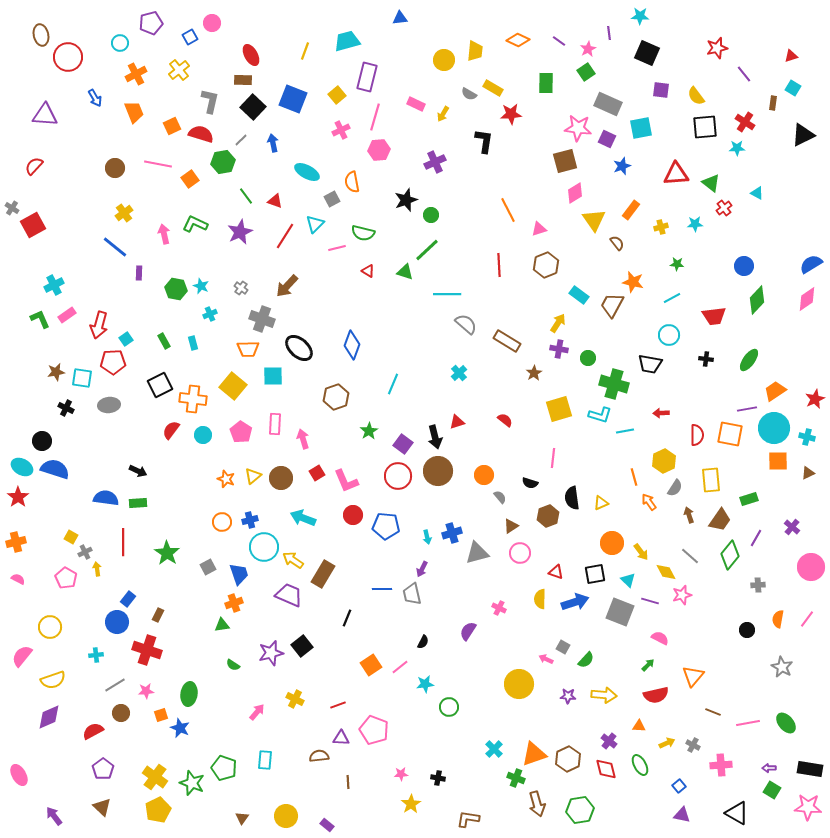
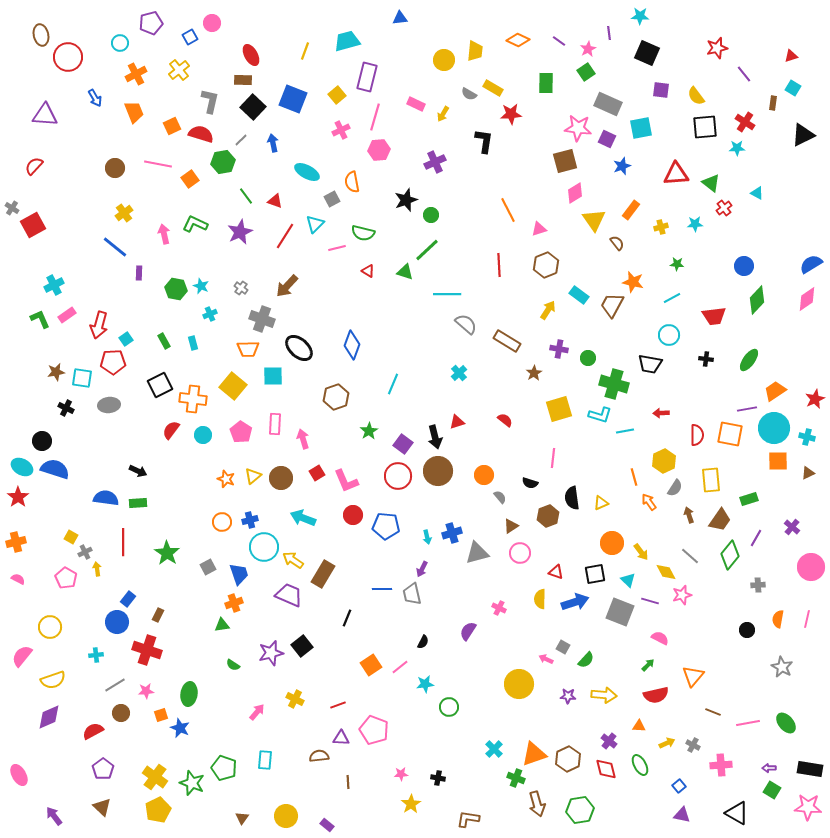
yellow arrow at (558, 323): moved 10 px left, 13 px up
pink line at (807, 619): rotated 24 degrees counterclockwise
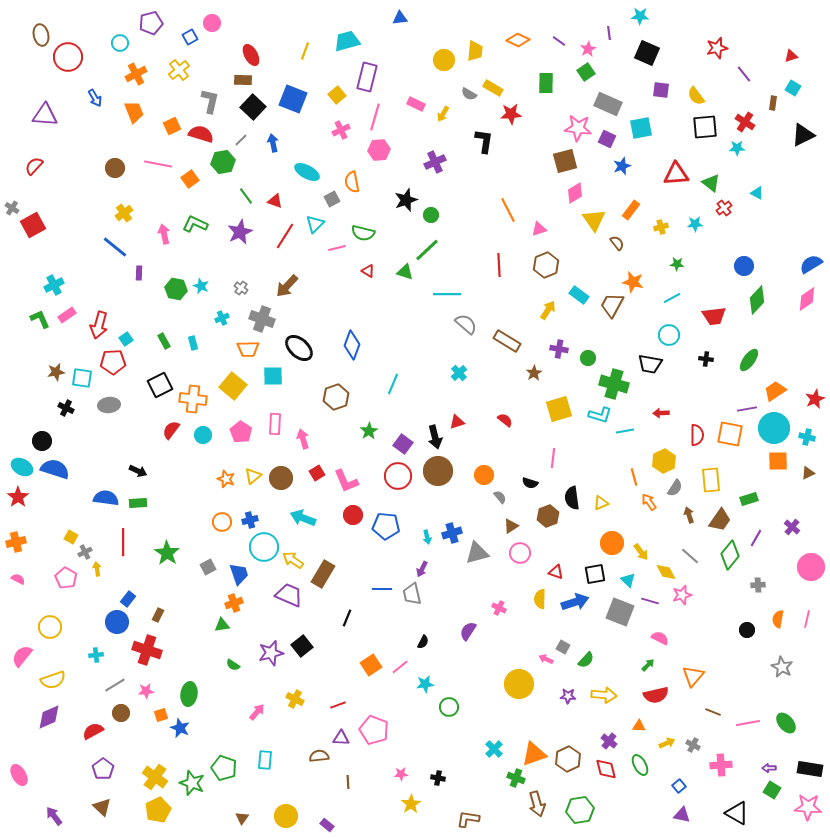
cyan cross at (210, 314): moved 12 px right, 4 px down
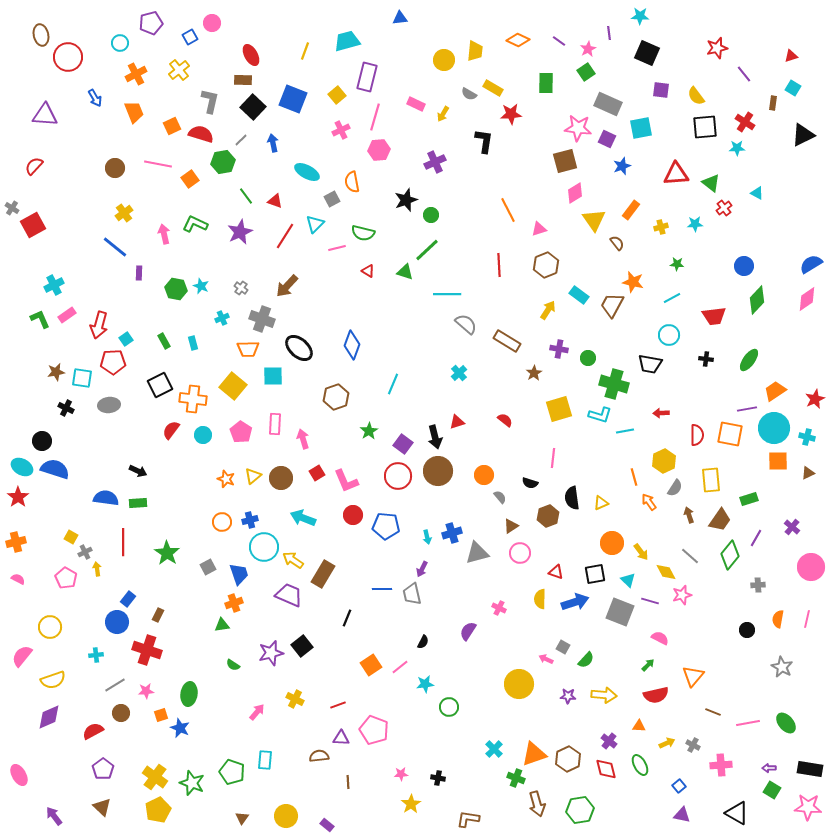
green pentagon at (224, 768): moved 8 px right, 4 px down
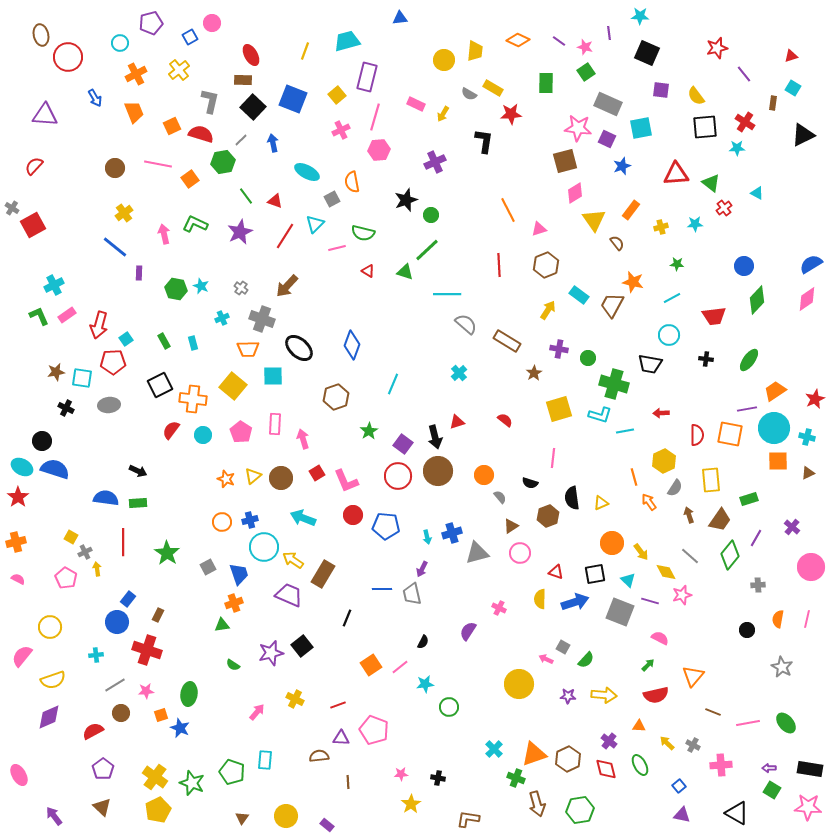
pink star at (588, 49): moved 3 px left, 2 px up; rotated 28 degrees counterclockwise
green L-shape at (40, 319): moved 1 px left, 3 px up
yellow arrow at (667, 743): rotated 112 degrees counterclockwise
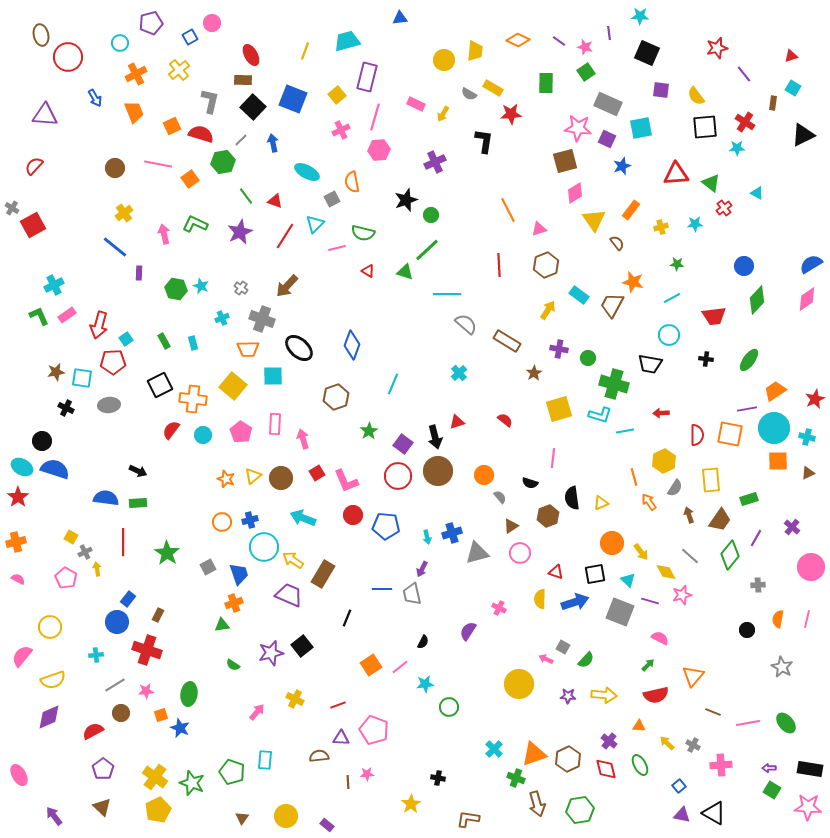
pink star at (401, 774): moved 34 px left
black triangle at (737, 813): moved 23 px left
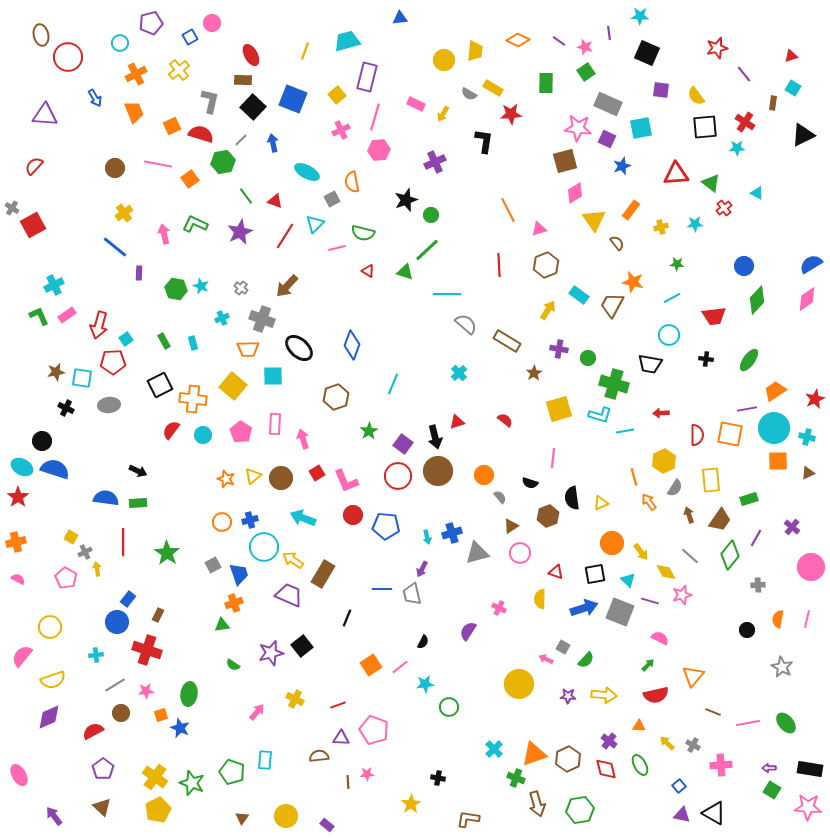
gray square at (208, 567): moved 5 px right, 2 px up
blue arrow at (575, 602): moved 9 px right, 6 px down
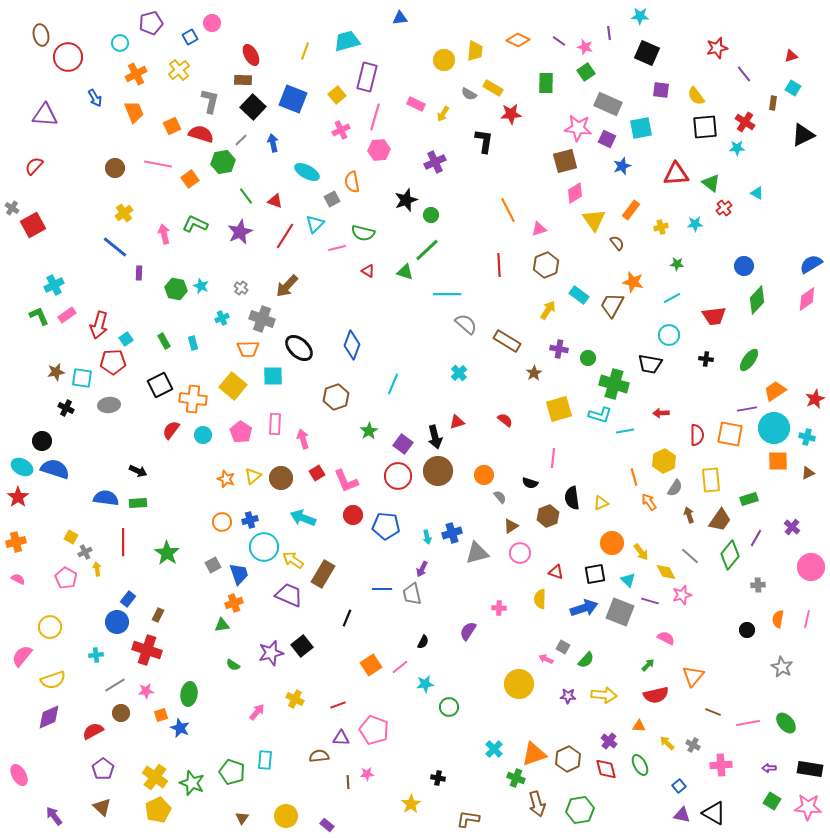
pink cross at (499, 608): rotated 24 degrees counterclockwise
pink semicircle at (660, 638): moved 6 px right
green square at (772, 790): moved 11 px down
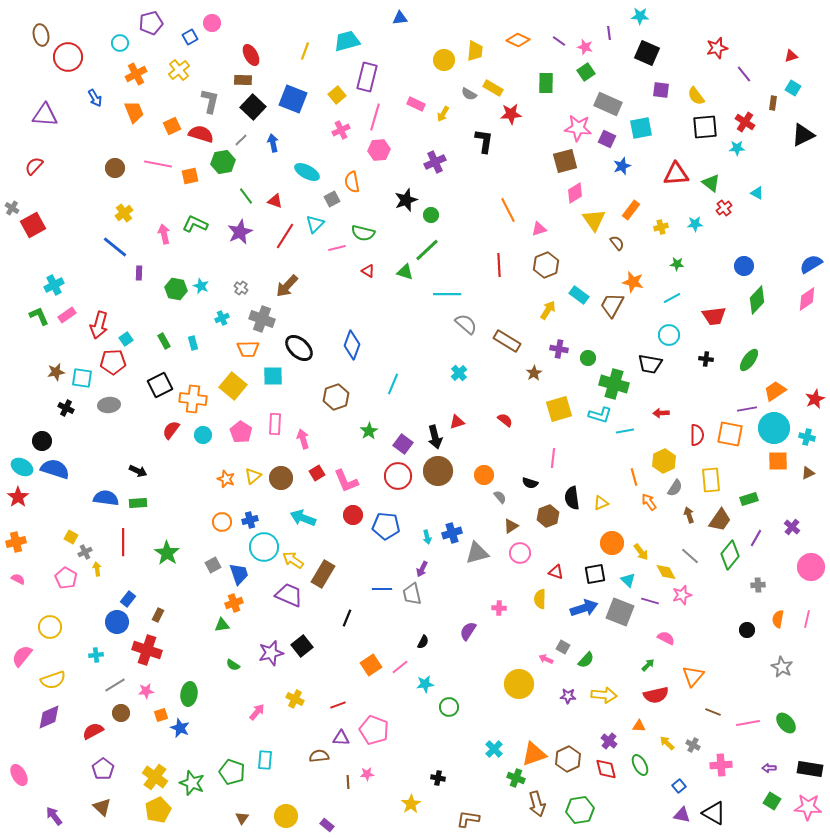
orange square at (190, 179): moved 3 px up; rotated 24 degrees clockwise
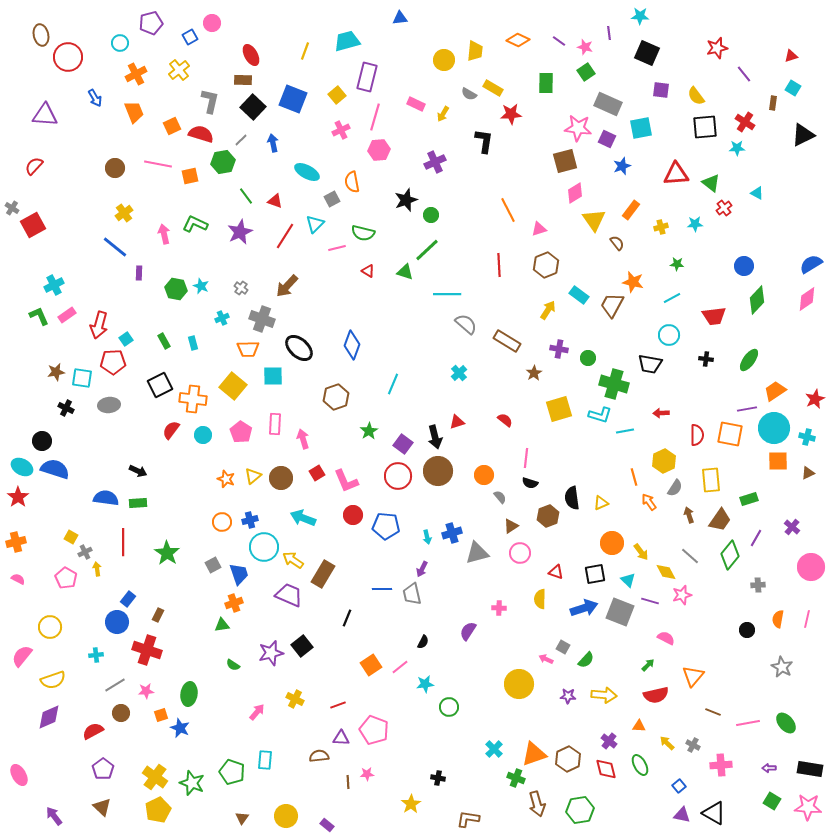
pink line at (553, 458): moved 27 px left
